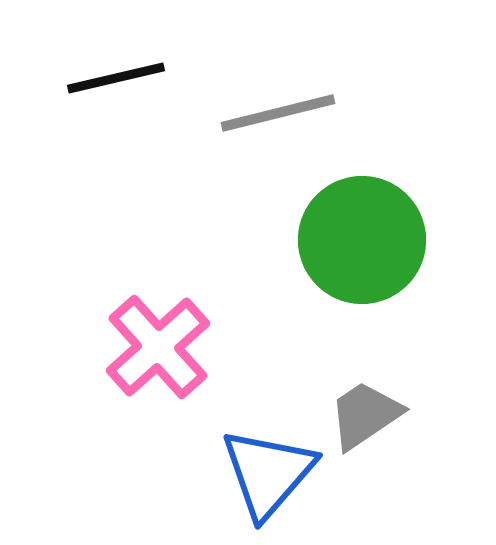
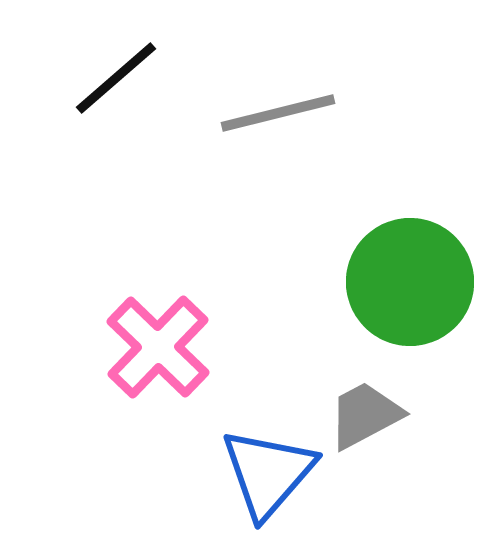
black line: rotated 28 degrees counterclockwise
green circle: moved 48 px right, 42 px down
pink cross: rotated 4 degrees counterclockwise
gray trapezoid: rotated 6 degrees clockwise
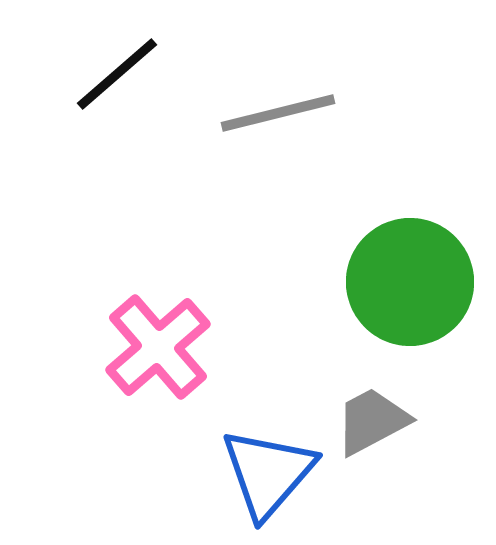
black line: moved 1 px right, 4 px up
pink cross: rotated 5 degrees clockwise
gray trapezoid: moved 7 px right, 6 px down
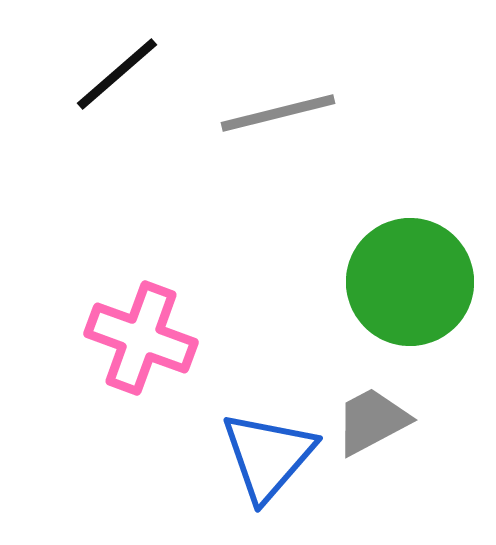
pink cross: moved 17 px left, 9 px up; rotated 29 degrees counterclockwise
blue triangle: moved 17 px up
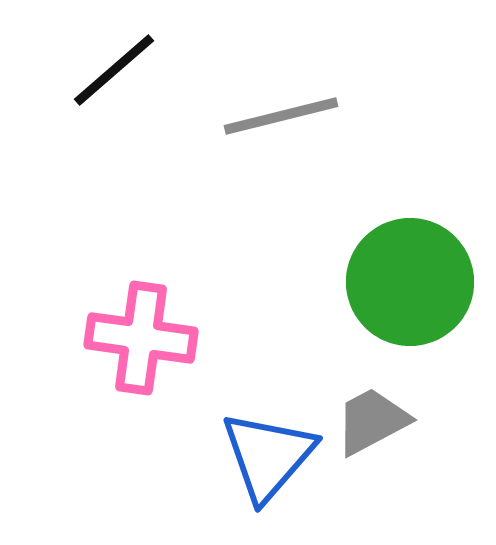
black line: moved 3 px left, 4 px up
gray line: moved 3 px right, 3 px down
pink cross: rotated 12 degrees counterclockwise
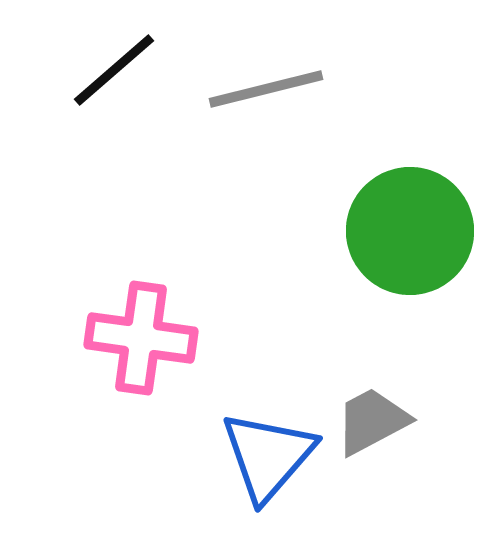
gray line: moved 15 px left, 27 px up
green circle: moved 51 px up
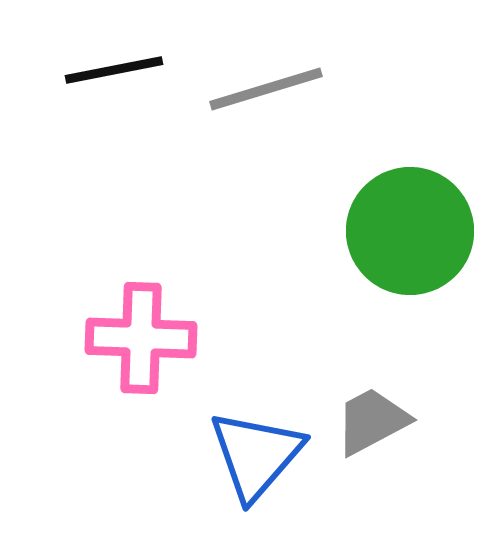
black line: rotated 30 degrees clockwise
gray line: rotated 3 degrees counterclockwise
pink cross: rotated 6 degrees counterclockwise
blue triangle: moved 12 px left, 1 px up
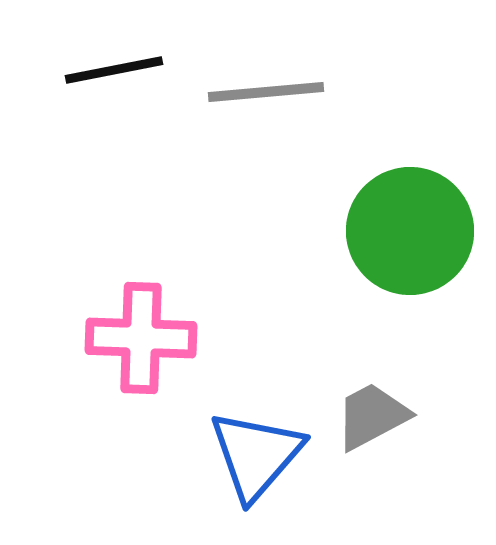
gray line: moved 3 px down; rotated 12 degrees clockwise
gray trapezoid: moved 5 px up
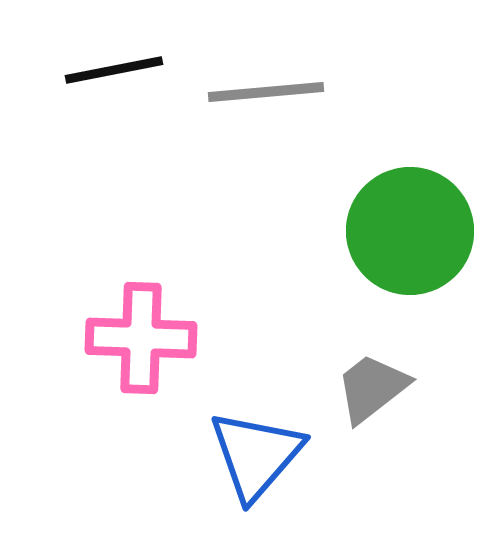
gray trapezoid: moved 28 px up; rotated 10 degrees counterclockwise
